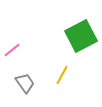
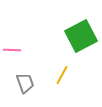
pink line: rotated 42 degrees clockwise
gray trapezoid: rotated 15 degrees clockwise
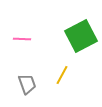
pink line: moved 10 px right, 11 px up
gray trapezoid: moved 2 px right, 1 px down
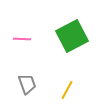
green square: moved 9 px left
yellow line: moved 5 px right, 15 px down
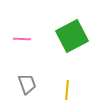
yellow line: rotated 24 degrees counterclockwise
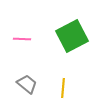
gray trapezoid: rotated 30 degrees counterclockwise
yellow line: moved 4 px left, 2 px up
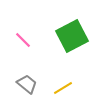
pink line: moved 1 px right, 1 px down; rotated 42 degrees clockwise
yellow line: rotated 54 degrees clockwise
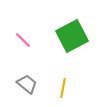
yellow line: rotated 48 degrees counterclockwise
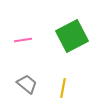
pink line: rotated 54 degrees counterclockwise
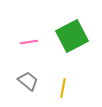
pink line: moved 6 px right, 2 px down
gray trapezoid: moved 1 px right, 3 px up
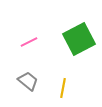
green square: moved 7 px right, 3 px down
pink line: rotated 18 degrees counterclockwise
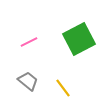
yellow line: rotated 48 degrees counterclockwise
